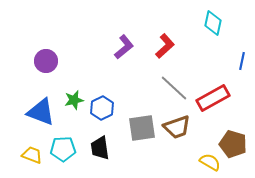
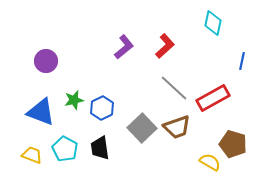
gray square: rotated 36 degrees counterclockwise
cyan pentagon: moved 2 px right; rotated 30 degrees clockwise
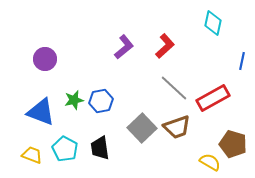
purple circle: moved 1 px left, 2 px up
blue hexagon: moved 1 px left, 7 px up; rotated 15 degrees clockwise
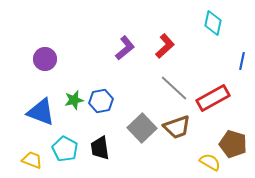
purple L-shape: moved 1 px right, 1 px down
yellow trapezoid: moved 5 px down
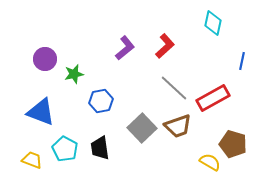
green star: moved 26 px up
brown trapezoid: moved 1 px right, 1 px up
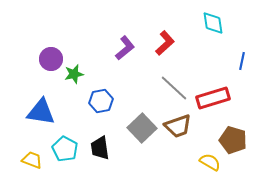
cyan diamond: rotated 20 degrees counterclockwise
red L-shape: moved 3 px up
purple circle: moved 6 px right
red rectangle: rotated 12 degrees clockwise
blue triangle: rotated 12 degrees counterclockwise
brown pentagon: moved 4 px up
